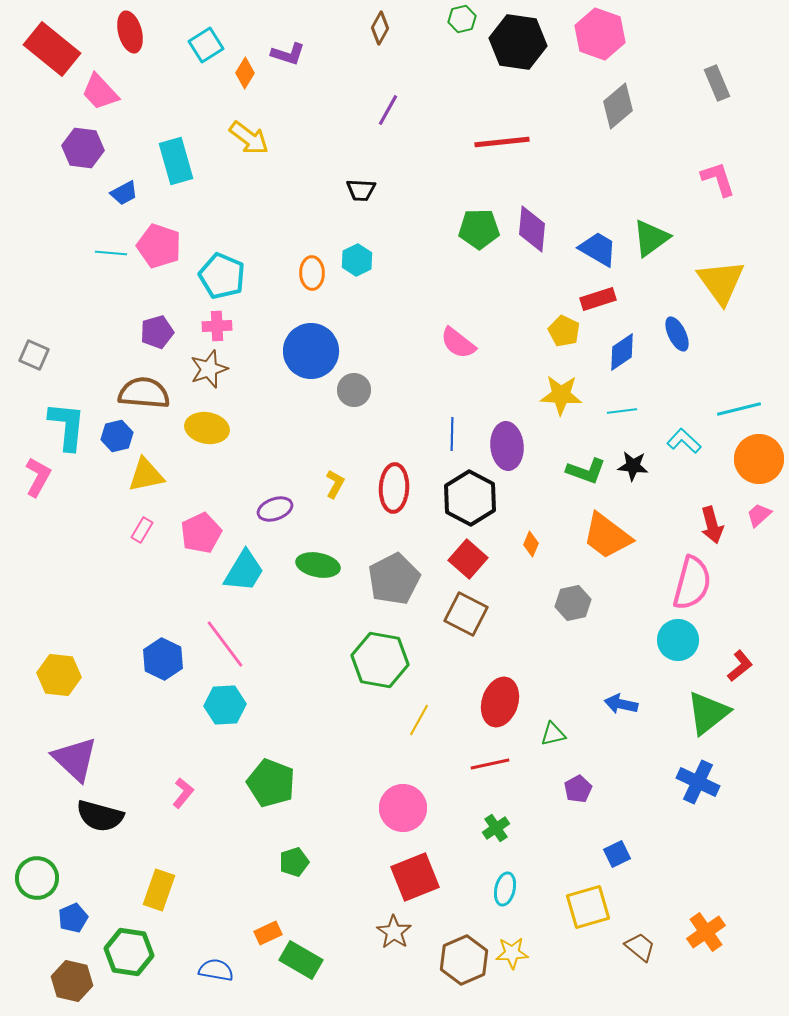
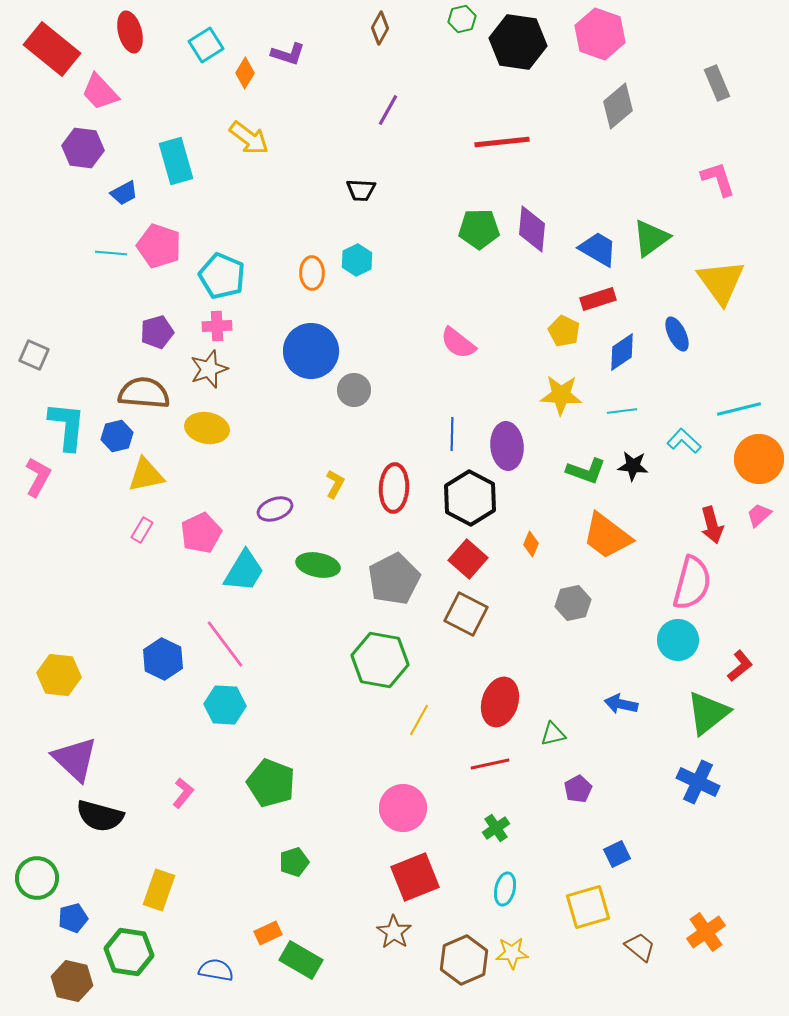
cyan hexagon at (225, 705): rotated 6 degrees clockwise
blue pentagon at (73, 918): rotated 8 degrees clockwise
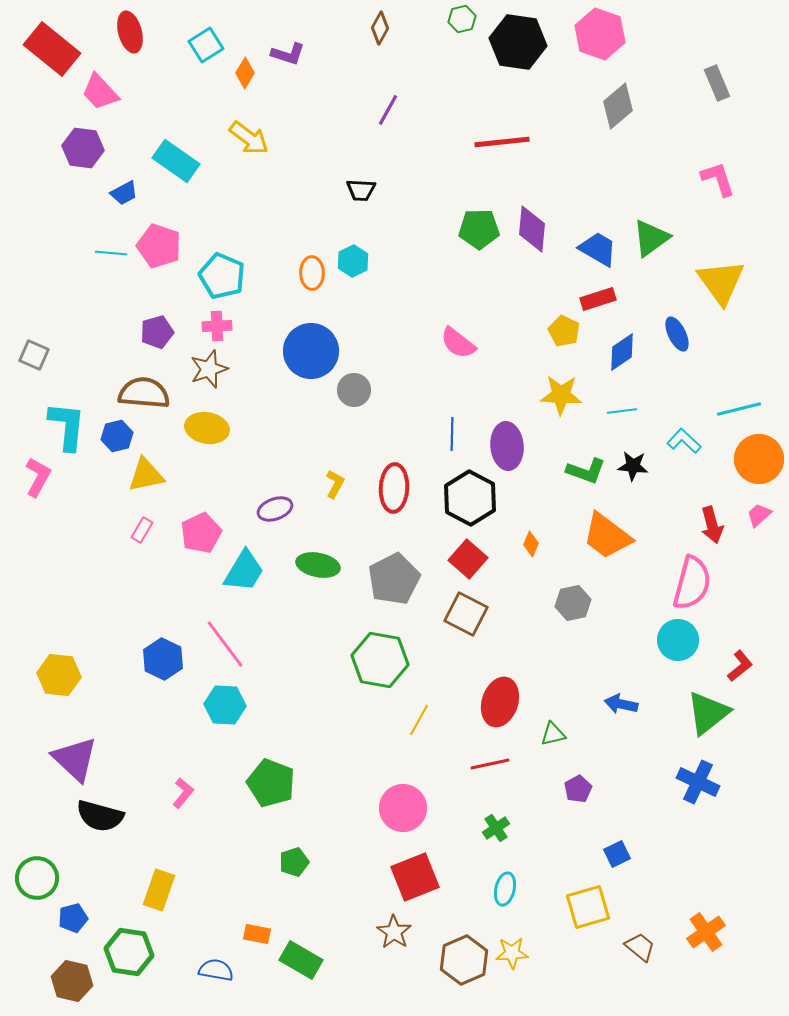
cyan rectangle at (176, 161): rotated 39 degrees counterclockwise
cyan hexagon at (357, 260): moved 4 px left, 1 px down
orange rectangle at (268, 933): moved 11 px left, 1 px down; rotated 36 degrees clockwise
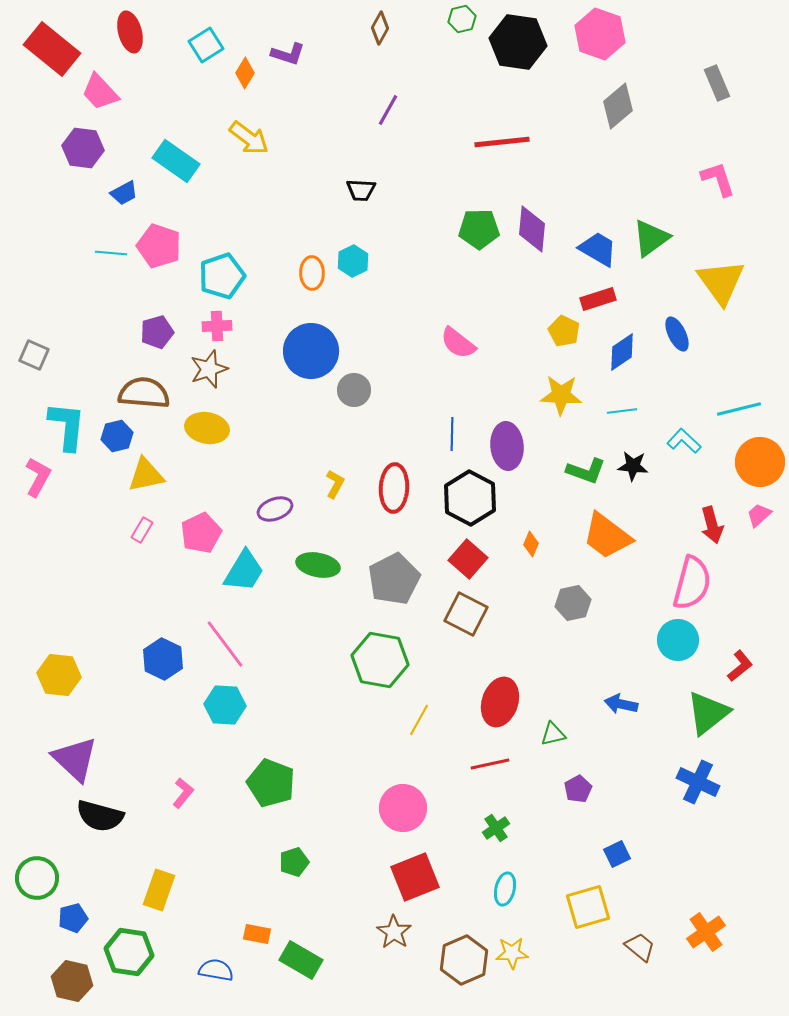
cyan pentagon at (222, 276): rotated 30 degrees clockwise
orange circle at (759, 459): moved 1 px right, 3 px down
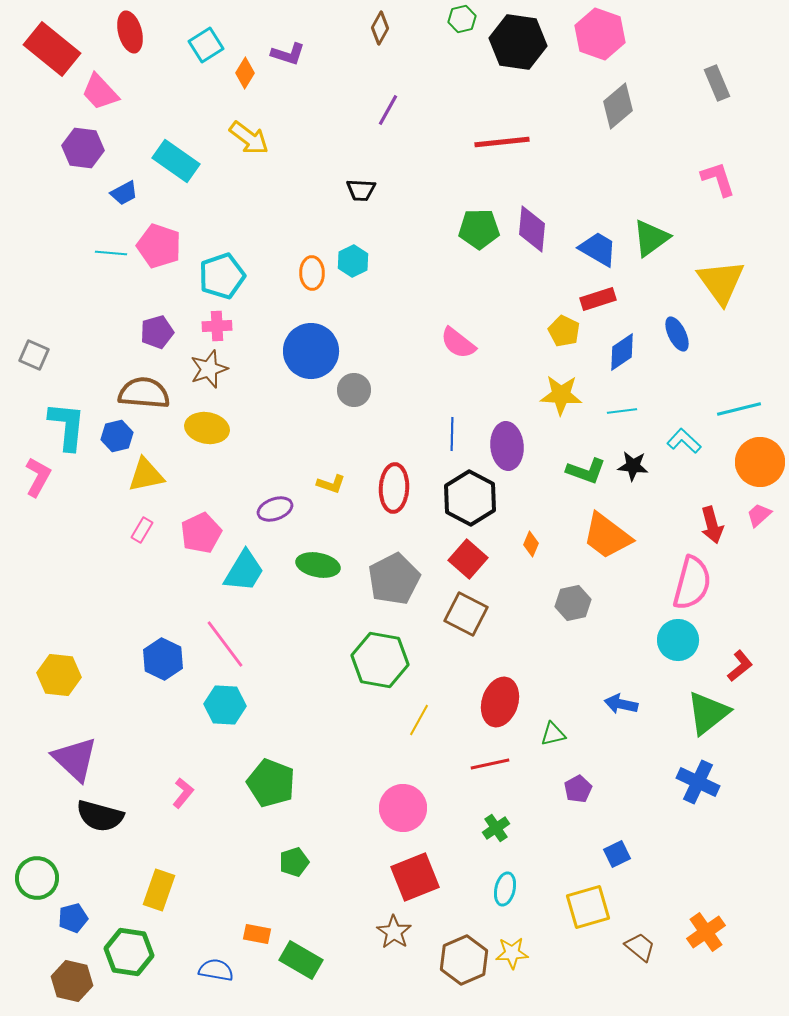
yellow L-shape at (335, 484): moved 4 px left; rotated 80 degrees clockwise
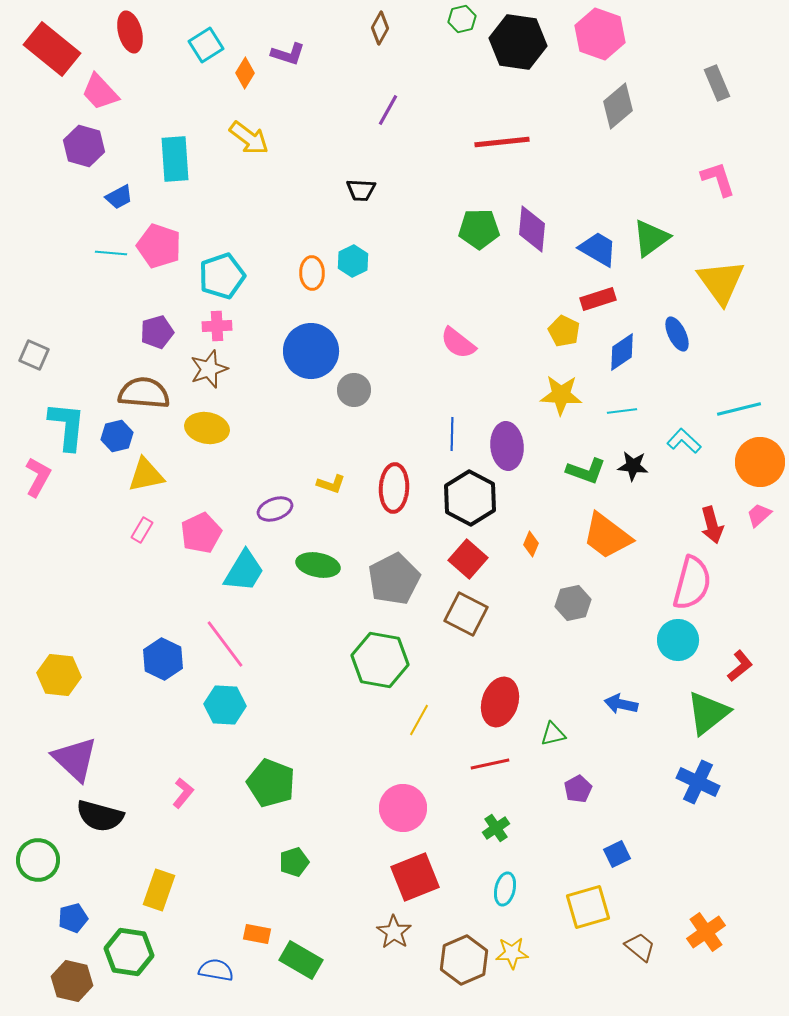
purple hexagon at (83, 148): moved 1 px right, 2 px up; rotated 9 degrees clockwise
cyan rectangle at (176, 161): moved 1 px left, 2 px up; rotated 51 degrees clockwise
blue trapezoid at (124, 193): moved 5 px left, 4 px down
green circle at (37, 878): moved 1 px right, 18 px up
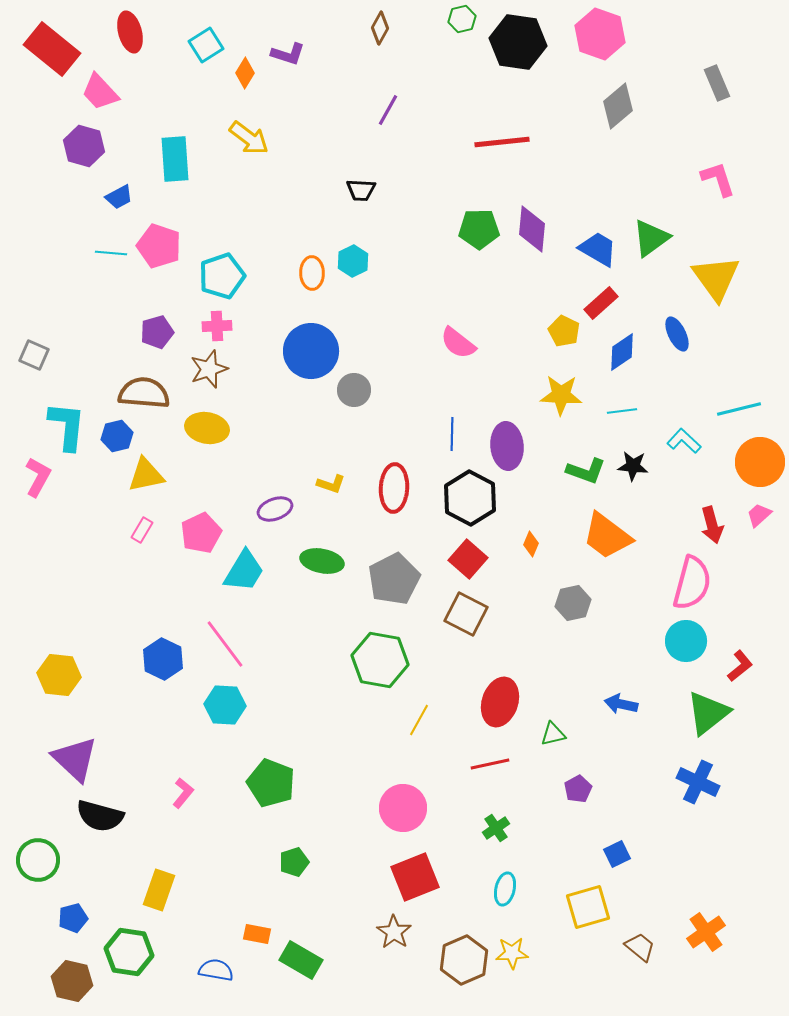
yellow triangle at (721, 282): moved 5 px left, 4 px up
red rectangle at (598, 299): moved 3 px right, 4 px down; rotated 24 degrees counterclockwise
green ellipse at (318, 565): moved 4 px right, 4 px up
cyan circle at (678, 640): moved 8 px right, 1 px down
